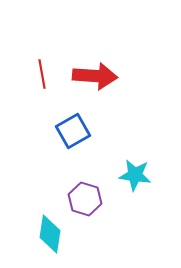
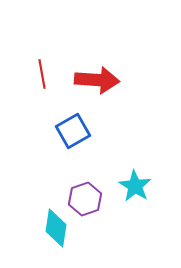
red arrow: moved 2 px right, 4 px down
cyan star: moved 11 px down; rotated 24 degrees clockwise
purple hexagon: rotated 24 degrees clockwise
cyan diamond: moved 6 px right, 6 px up
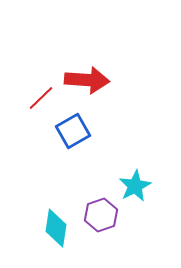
red line: moved 1 px left, 24 px down; rotated 56 degrees clockwise
red arrow: moved 10 px left
cyan star: rotated 12 degrees clockwise
purple hexagon: moved 16 px right, 16 px down
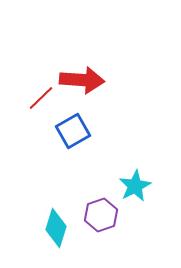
red arrow: moved 5 px left
cyan diamond: rotated 9 degrees clockwise
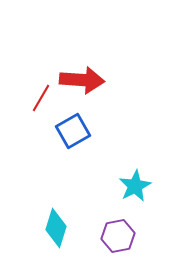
red line: rotated 16 degrees counterclockwise
purple hexagon: moved 17 px right, 21 px down; rotated 8 degrees clockwise
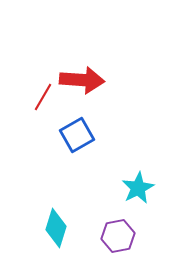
red line: moved 2 px right, 1 px up
blue square: moved 4 px right, 4 px down
cyan star: moved 3 px right, 2 px down
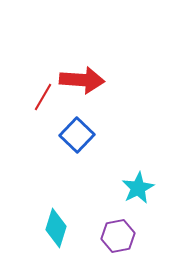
blue square: rotated 16 degrees counterclockwise
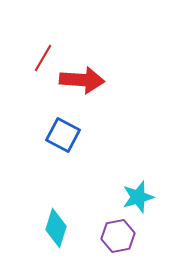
red line: moved 39 px up
blue square: moved 14 px left; rotated 16 degrees counterclockwise
cyan star: moved 9 px down; rotated 12 degrees clockwise
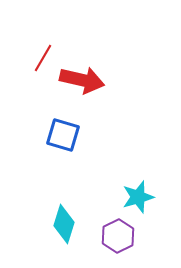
red arrow: rotated 9 degrees clockwise
blue square: rotated 12 degrees counterclockwise
cyan diamond: moved 8 px right, 4 px up
purple hexagon: rotated 16 degrees counterclockwise
